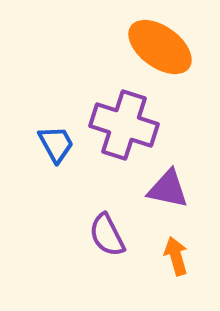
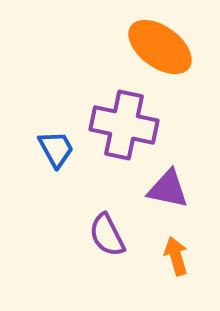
purple cross: rotated 6 degrees counterclockwise
blue trapezoid: moved 5 px down
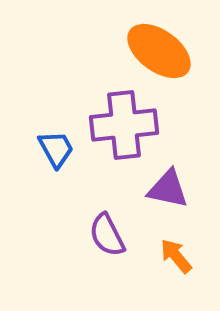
orange ellipse: moved 1 px left, 4 px down
purple cross: rotated 18 degrees counterclockwise
orange arrow: rotated 24 degrees counterclockwise
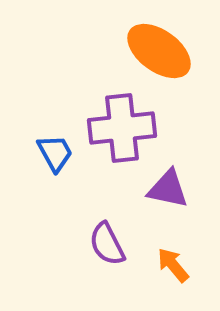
purple cross: moved 2 px left, 3 px down
blue trapezoid: moved 1 px left, 4 px down
purple semicircle: moved 9 px down
orange arrow: moved 3 px left, 9 px down
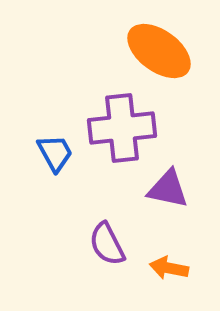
orange arrow: moved 4 px left, 3 px down; rotated 39 degrees counterclockwise
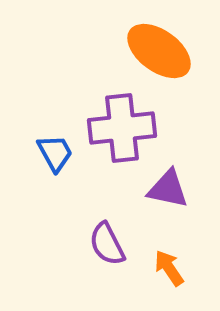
orange arrow: rotated 45 degrees clockwise
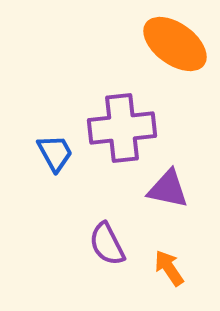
orange ellipse: moved 16 px right, 7 px up
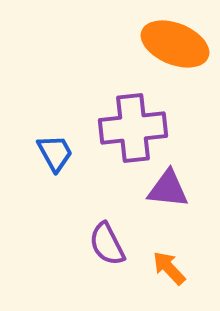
orange ellipse: rotated 14 degrees counterclockwise
purple cross: moved 11 px right
purple triangle: rotated 6 degrees counterclockwise
orange arrow: rotated 9 degrees counterclockwise
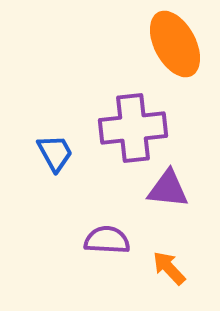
orange ellipse: rotated 40 degrees clockwise
purple semicircle: moved 4 px up; rotated 120 degrees clockwise
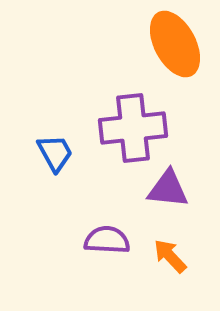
orange arrow: moved 1 px right, 12 px up
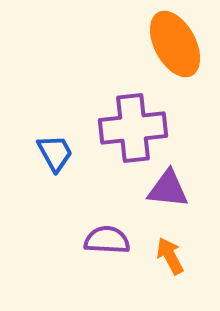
orange arrow: rotated 15 degrees clockwise
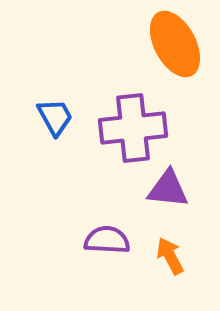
blue trapezoid: moved 36 px up
